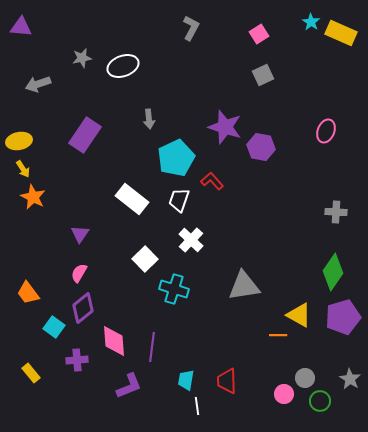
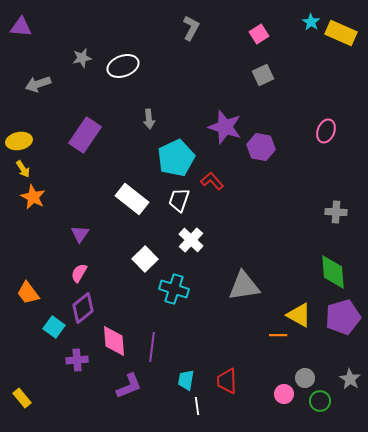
green diamond at (333, 272): rotated 39 degrees counterclockwise
yellow rectangle at (31, 373): moved 9 px left, 25 px down
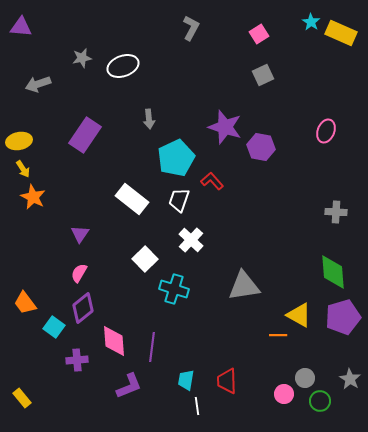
orange trapezoid at (28, 293): moved 3 px left, 10 px down
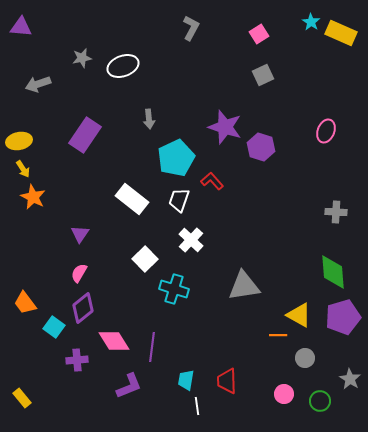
purple hexagon at (261, 147): rotated 8 degrees clockwise
pink diamond at (114, 341): rotated 28 degrees counterclockwise
gray circle at (305, 378): moved 20 px up
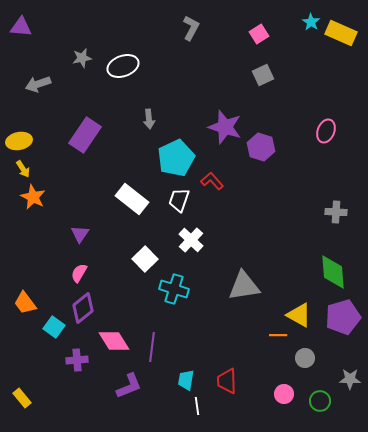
gray star at (350, 379): rotated 30 degrees counterclockwise
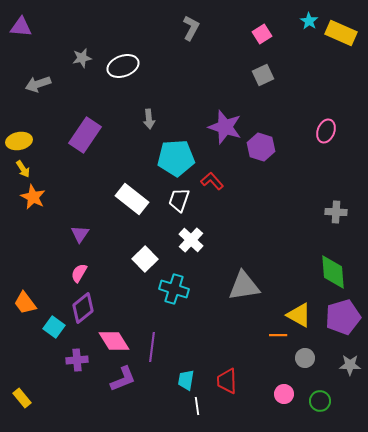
cyan star at (311, 22): moved 2 px left, 1 px up
pink square at (259, 34): moved 3 px right
cyan pentagon at (176, 158): rotated 21 degrees clockwise
gray star at (350, 379): moved 14 px up
purple L-shape at (129, 386): moved 6 px left, 7 px up
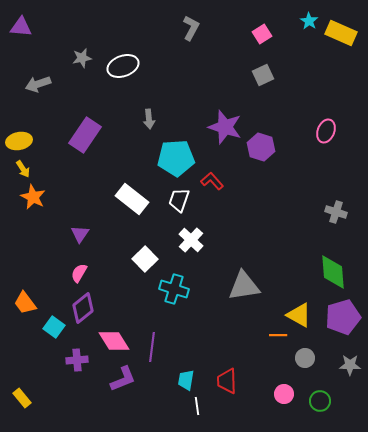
gray cross at (336, 212): rotated 15 degrees clockwise
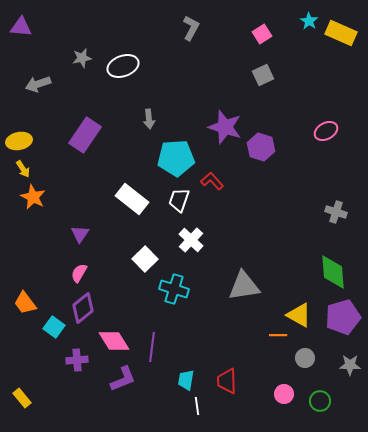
pink ellipse at (326, 131): rotated 40 degrees clockwise
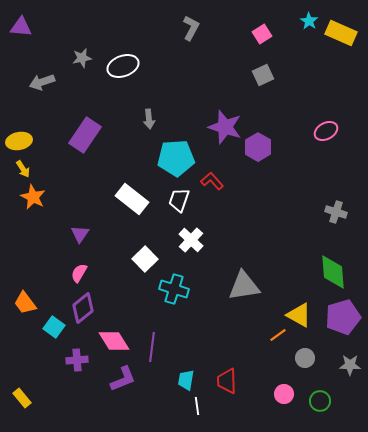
gray arrow at (38, 84): moved 4 px right, 2 px up
purple hexagon at (261, 147): moved 3 px left; rotated 12 degrees clockwise
orange line at (278, 335): rotated 36 degrees counterclockwise
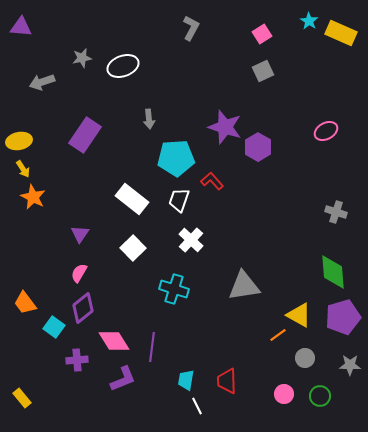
gray square at (263, 75): moved 4 px up
white square at (145, 259): moved 12 px left, 11 px up
green circle at (320, 401): moved 5 px up
white line at (197, 406): rotated 18 degrees counterclockwise
